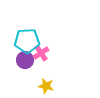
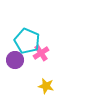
cyan pentagon: rotated 25 degrees clockwise
purple circle: moved 10 px left
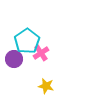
cyan pentagon: rotated 15 degrees clockwise
purple circle: moved 1 px left, 1 px up
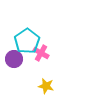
pink cross: rotated 28 degrees counterclockwise
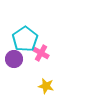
cyan pentagon: moved 2 px left, 2 px up
